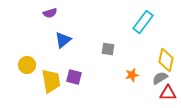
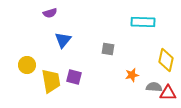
cyan rectangle: rotated 55 degrees clockwise
blue triangle: rotated 12 degrees counterclockwise
gray semicircle: moved 6 px left, 9 px down; rotated 35 degrees clockwise
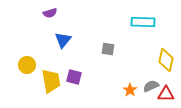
orange star: moved 2 px left, 15 px down; rotated 24 degrees counterclockwise
gray semicircle: moved 3 px left, 1 px up; rotated 28 degrees counterclockwise
red triangle: moved 2 px left, 1 px down
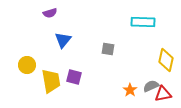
red triangle: moved 3 px left; rotated 12 degrees counterclockwise
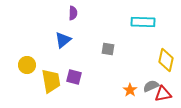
purple semicircle: moved 23 px right; rotated 72 degrees counterclockwise
blue triangle: rotated 12 degrees clockwise
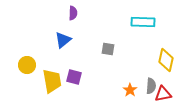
yellow trapezoid: moved 1 px right
gray semicircle: rotated 119 degrees clockwise
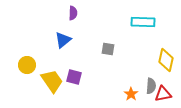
yellow trapezoid: rotated 25 degrees counterclockwise
orange star: moved 1 px right, 4 px down
